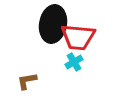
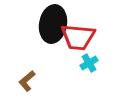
cyan cross: moved 15 px right, 1 px down
brown L-shape: rotated 30 degrees counterclockwise
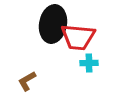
cyan cross: rotated 30 degrees clockwise
brown L-shape: rotated 10 degrees clockwise
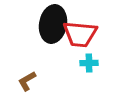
red trapezoid: moved 2 px right, 3 px up
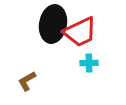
red trapezoid: moved 2 px up; rotated 30 degrees counterclockwise
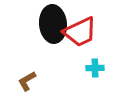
black ellipse: rotated 15 degrees counterclockwise
cyan cross: moved 6 px right, 5 px down
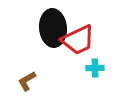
black ellipse: moved 4 px down
red trapezoid: moved 2 px left, 8 px down
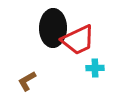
black ellipse: rotated 6 degrees clockwise
